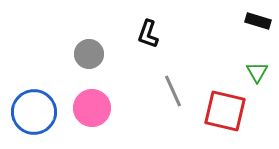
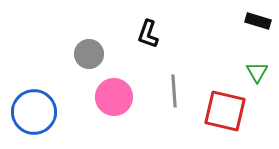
gray line: moved 1 px right; rotated 20 degrees clockwise
pink circle: moved 22 px right, 11 px up
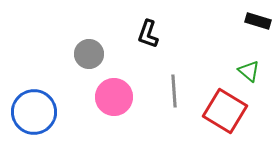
green triangle: moved 8 px left, 1 px up; rotated 20 degrees counterclockwise
red square: rotated 18 degrees clockwise
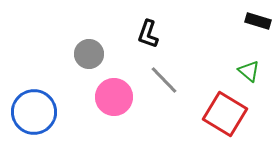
gray line: moved 10 px left, 11 px up; rotated 40 degrees counterclockwise
red square: moved 3 px down
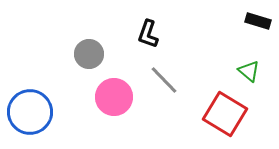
blue circle: moved 4 px left
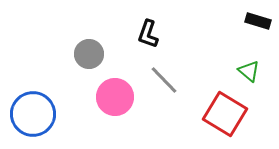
pink circle: moved 1 px right
blue circle: moved 3 px right, 2 px down
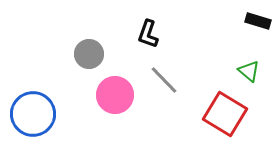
pink circle: moved 2 px up
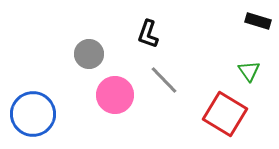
green triangle: rotated 15 degrees clockwise
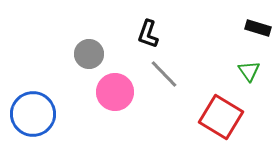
black rectangle: moved 7 px down
gray line: moved 6 px up
pink circle: moved 3 px up
red square: moved 4 px left, 3 px down
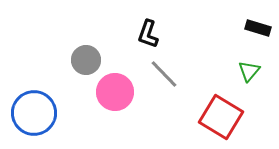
gray circle: moved 3 px left, 6 px down
green triangle: rotated 15 degrees clockwise
blue circle: moved 1 px right, 1 px up
